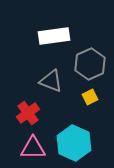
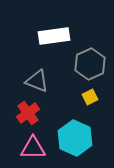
gray triangle: moved 14 px left
cyan hexagon: moved 1 px right, 5 px up
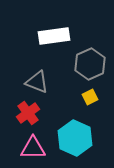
gray triangle: moved 1 px down
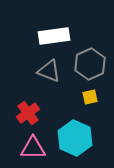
gray triangle: moved 12 px right, 11 px up
yellow square: rotated 14 degrees clockwise
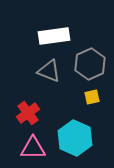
yellow square: moved 2 px right
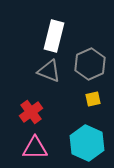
white rectangle: rotated 68 degrees counterclockwise
yellow square: moved 1 px right, 2 px down
red cross: moved 3 px right, 1 px up
cyan hexagon: moved 12 px right, 5 px down
pink triangle: moved 2 px right
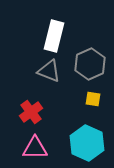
yellow square: rotated 21 degrees clockwise
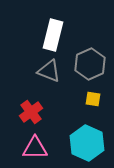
white rectangle: moved 1 px left, 1 px up
